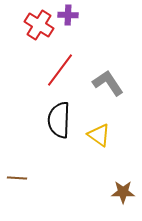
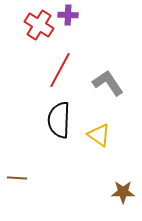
red line: rotated 9 degrees counterclockwise
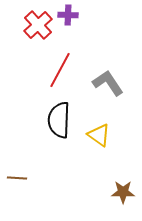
red cross: moved 1 px left; rotated 16 degrees clockwise
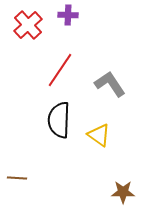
red cross: moved 10 px left
red line: rotated 6 degrees clockwise
gray L-shape: moved 2 px right, 1 px down
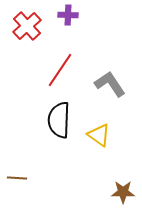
red cross: moved 1 px left, 1 px down
